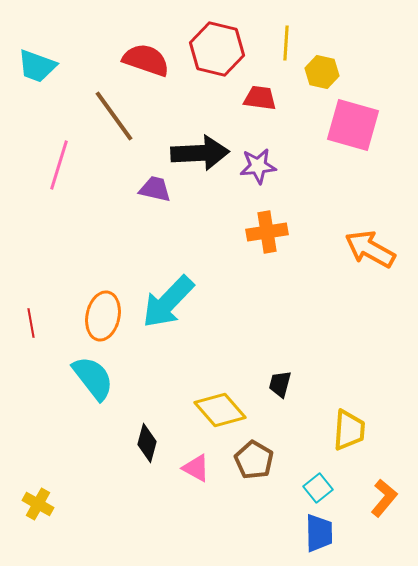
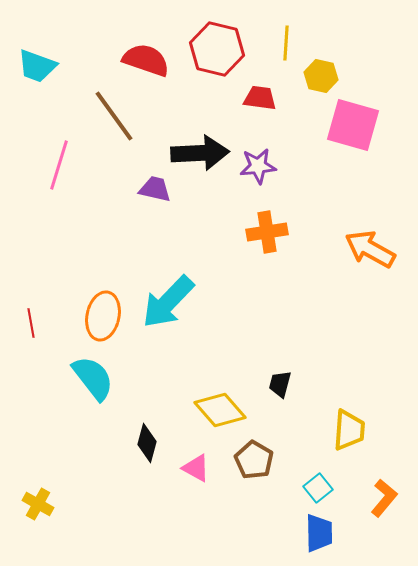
yellow hexagon: moved 1 px left, 4 px down
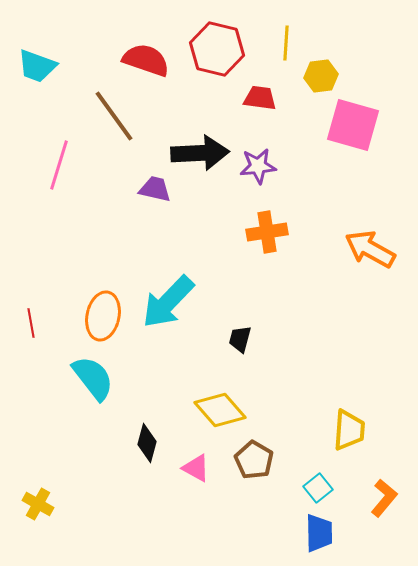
yellow hexagon: rotated 20 degrees counterclockwise
black trapezoid: moved 40 px left, 45 px up
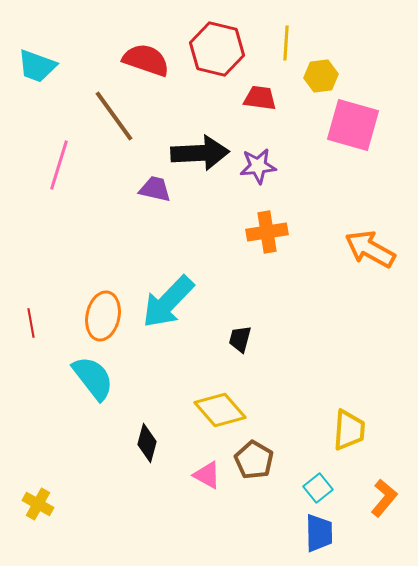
pink triangle: moved 11 px right, 7 px down
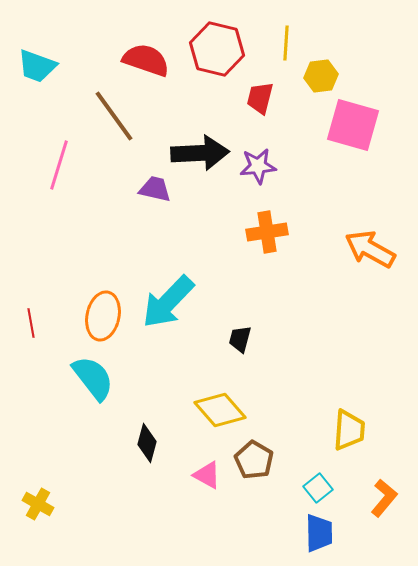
red trapezoid: rotated 84 degrees counterclockwise
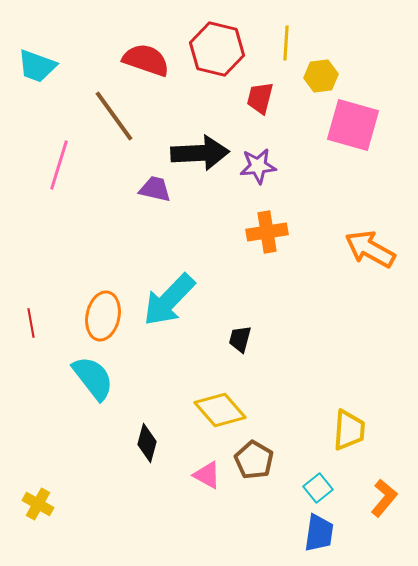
cyan arrow: moved 1 px right, 2 px up
blue trapezoid: rotated 9 degrees clockwise
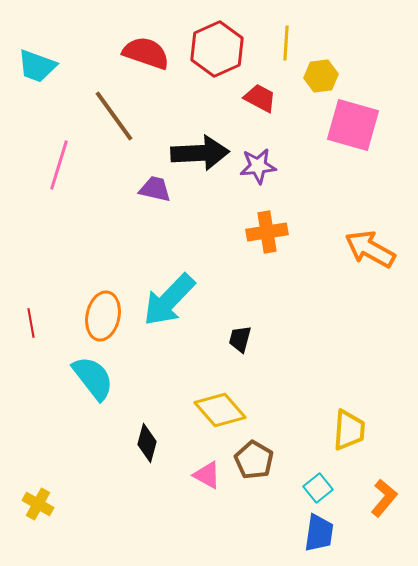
red hexagon: rotated 22 degrees clockwise
red semicircle: moved 7 px up
red trapezoid: rotated 104 degrees clockwise
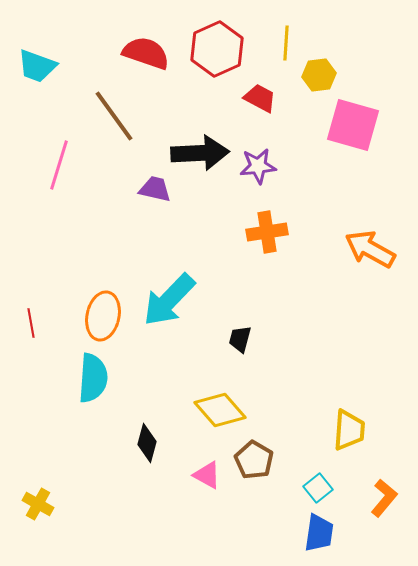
yellow hexagon: moved 2 px left, 1 px up
cyan semicircle: rotated 42 degrees clockwise
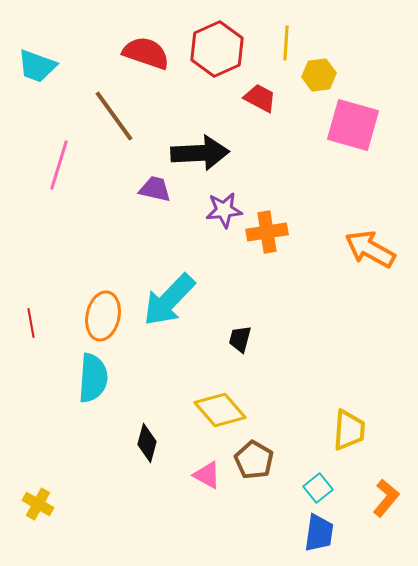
purple star: moved 34 px left, 44 px down
orange L-shape: moved 2 px right
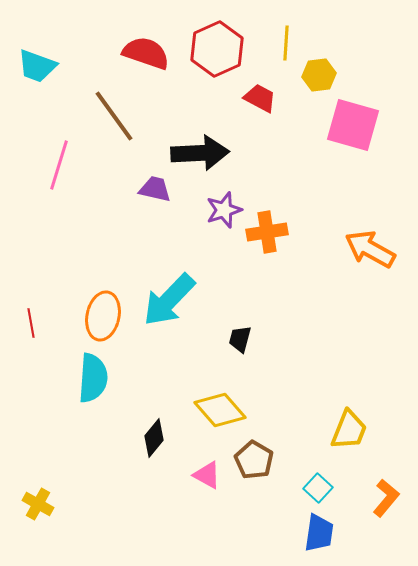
purple star: rotated 12 degrees counterclockwise
yellow trapezoid: rotated 18 degrees clockwise
black diamond: moved 7 px right, 5 px up; rotated 24 degrees clockwise
cyan square: rotated 8 degrees counterclockwise
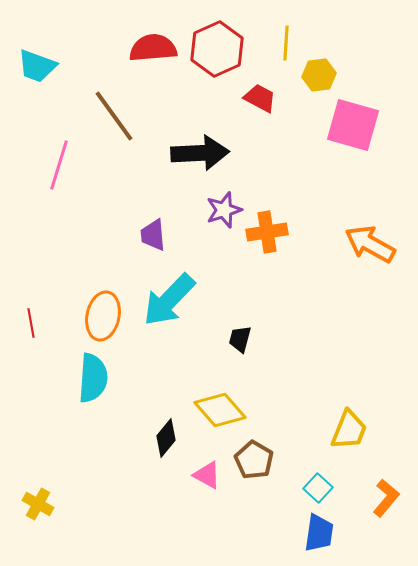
red semicircle: moved 7 px right, 5 px up; rotated 24 degrees counterclockwise
purple trapezoid: moved 2 px left, 46 px down; rotated 108 degrees counterclockwise
orange arrow: moved 5 px up
black diamond: moved 12 px right
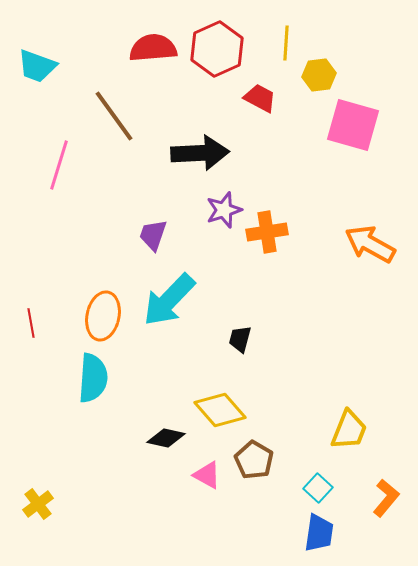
purple trapezoid: rotated 24 degrees clockwise
black diamond: rotated 63 degrees clockwise
yellow cross: rotated 24 degrees clockwise
